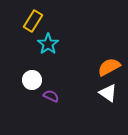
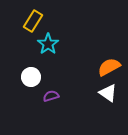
white circle: moved 1 px left, 3 px up
purple semicircle: rotated 42 degrees counterclockwise
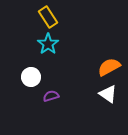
yellow rectangle: moved 15 px right, 4 px up; rotated 65 degrees counterclockwise
white triangle: moved 1 px down
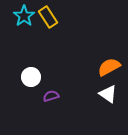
cyan star: moved 24 px left, 28 px up
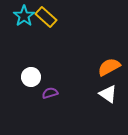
yellow rectangle: moved 2 px left; rotated 15 degrees counterclockwise
purple semicircle: moved 1 px left, 3 px up
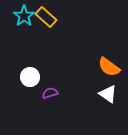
orange semicircle: rotated 115 degrees counterclockwise
white circle: moved 1 px left
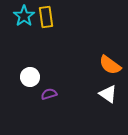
yellow rectangle: rotated 40 degrees clockwise
orange semicircle: moved 1 px right, 2 px up
purple semicircle: moved 1 px left, 1 px down
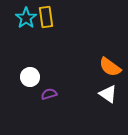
cyan star: moved 2 px right, 2 px down
orange semicircle: moved 2 px down
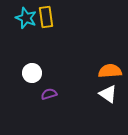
cyan star: rotated 15 degrees counterclockwise
orange semicircle: moved 4 px down; rotated 140 degrees clockwise
white circle: moved 2 px right, 4 px up
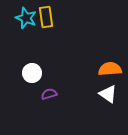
orange semicircle: moved 2 px up
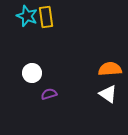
cyan star: moved 1 px right, 2 px up
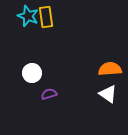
cyan star: moved 1 px right
